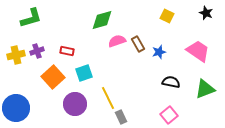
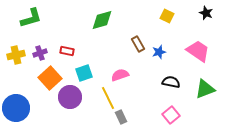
pink semicircle: moved 3 px right, 34 px down
purple cross: moved 3 px right, 2 px down
orange square: moved 3 px left, 1 px down
purple circle: moved 5 px left, 7 px up
pink square: moved 2 px right
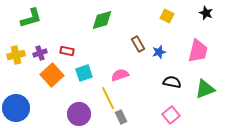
pink trapezoid: rotated 70 degrees clockwise
orange square: moved 2 px right, 3 px up
black semicircle: moved 1 px right
purple circle: moved 9 px right, 17 px down
